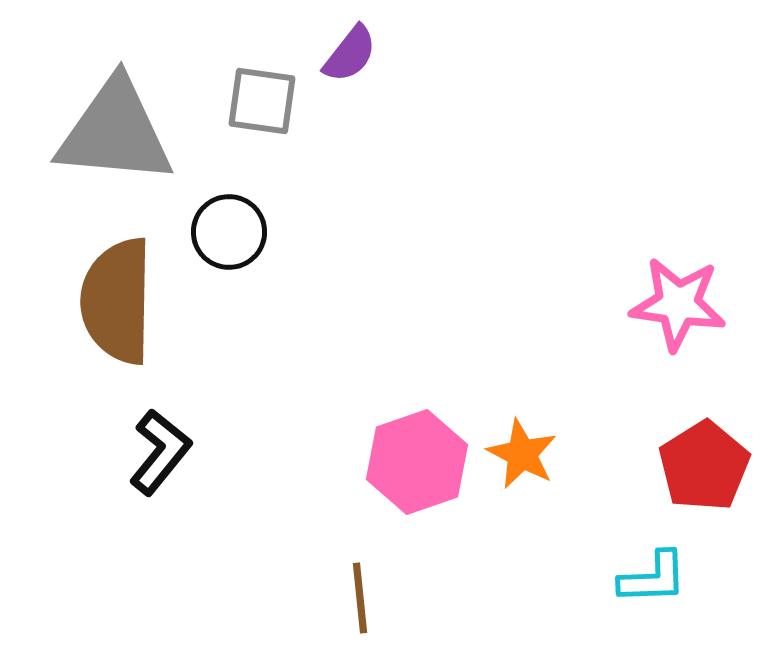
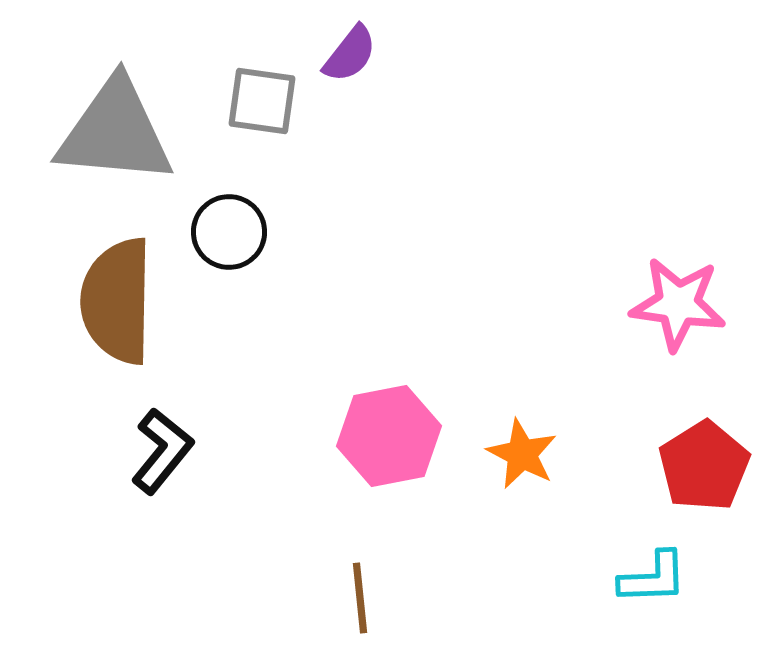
black L-shape: moved 2 px right, 1 px up
pink hexagon: moved 28 px left, 26 px up; rotated 8 degrees clockwise
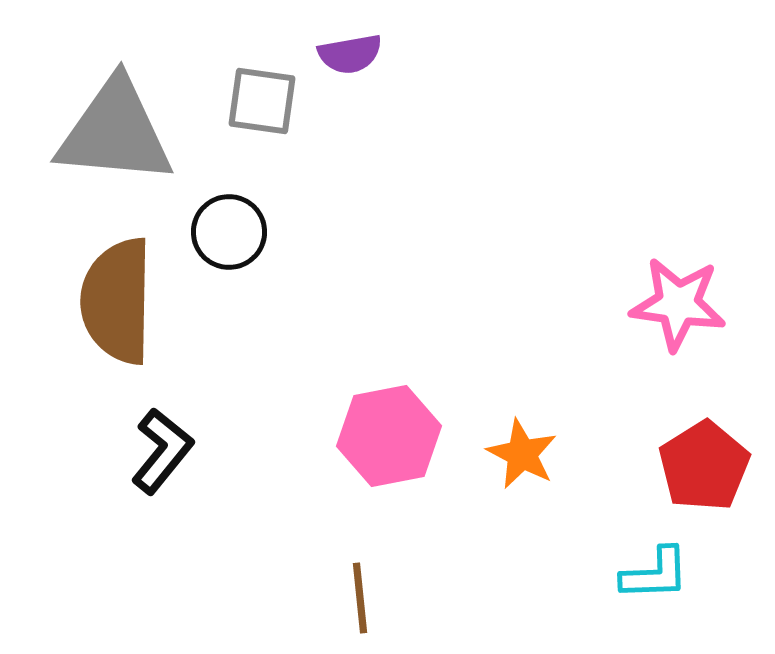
purple semicircle: rotated 42 degrees clockwise
cyan L-shape: moved 2 px right, 4 px up
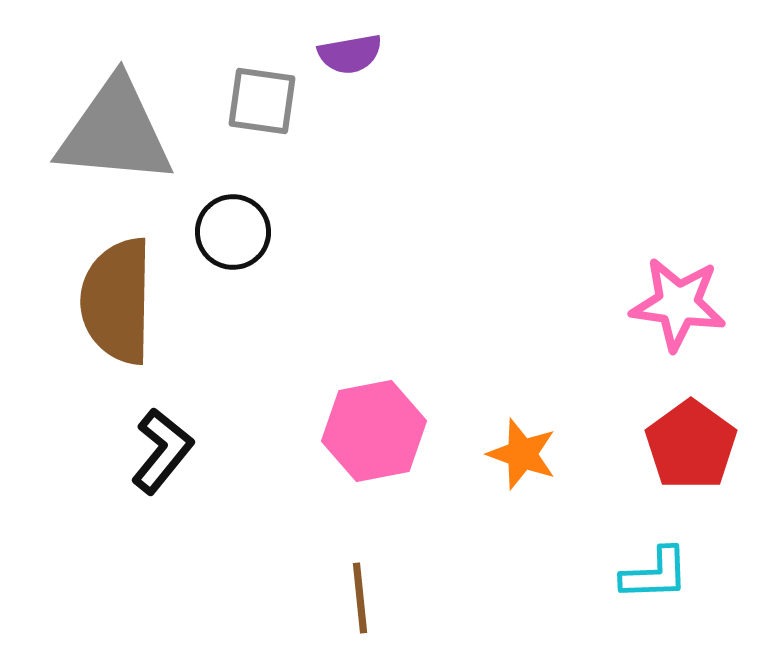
black circle: moved 4 px right
pink hexagon: moved 15 px left, 5 px up
orange star: rotated 8 degrees counterclockwise
red pentagon: moved 13 px left, 21 px up; rotated 4 degrees counterclockwise
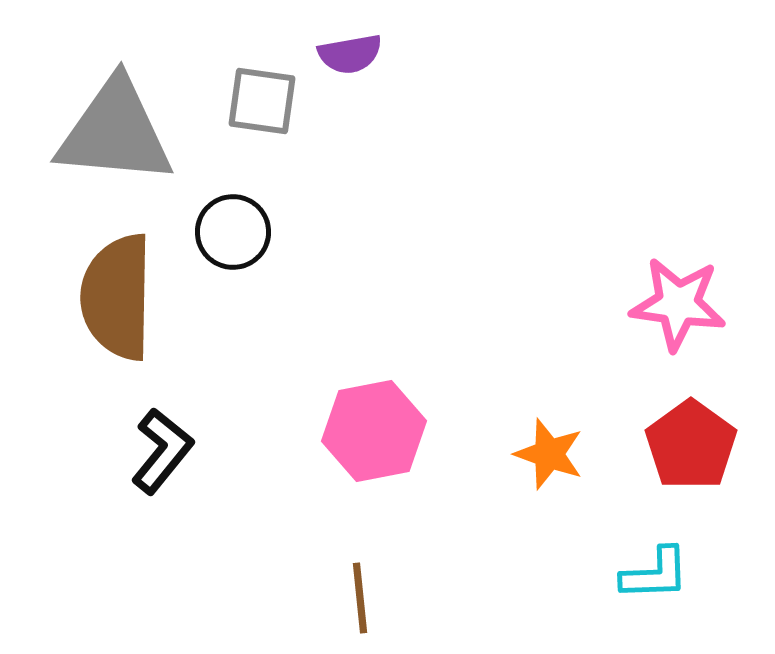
brown semicircle: moved 4 px up
orange star: moved 27 px right
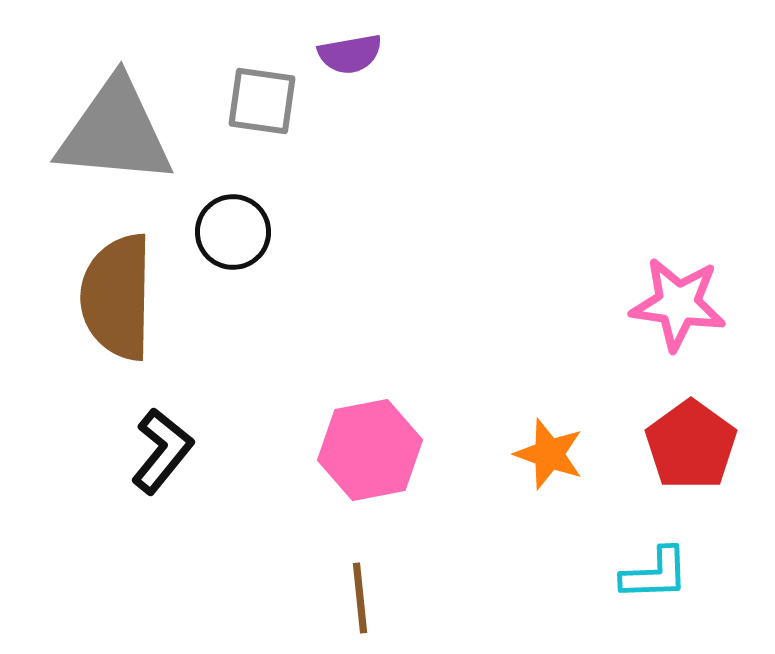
pink hexagon: moved 4 px left, 19 px down
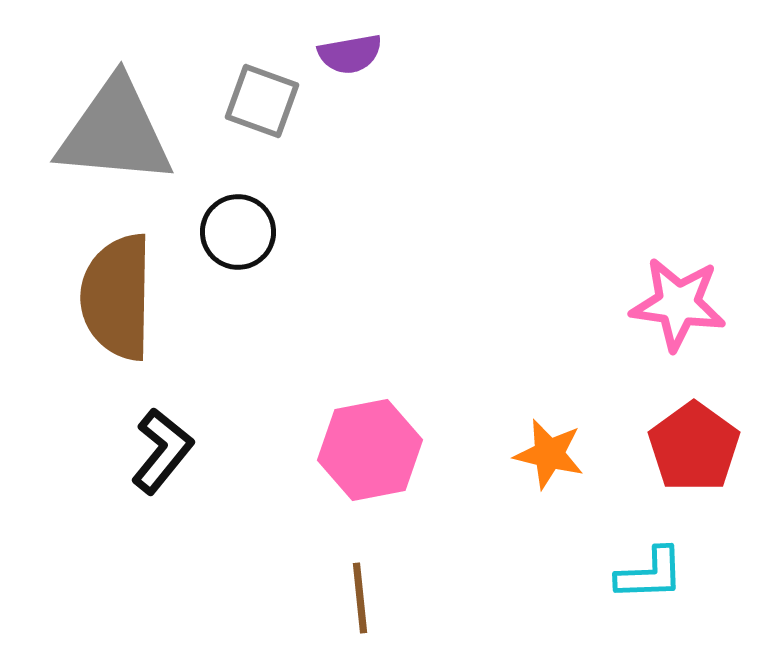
gray square: rotated 12 degrees clockwise
black circle: moved 5 px right
red pentagon: moved 3 px right, 2 px down
orange star: rotated 6 degrees counterclockwise
cyan L-shape: moved 5 px left
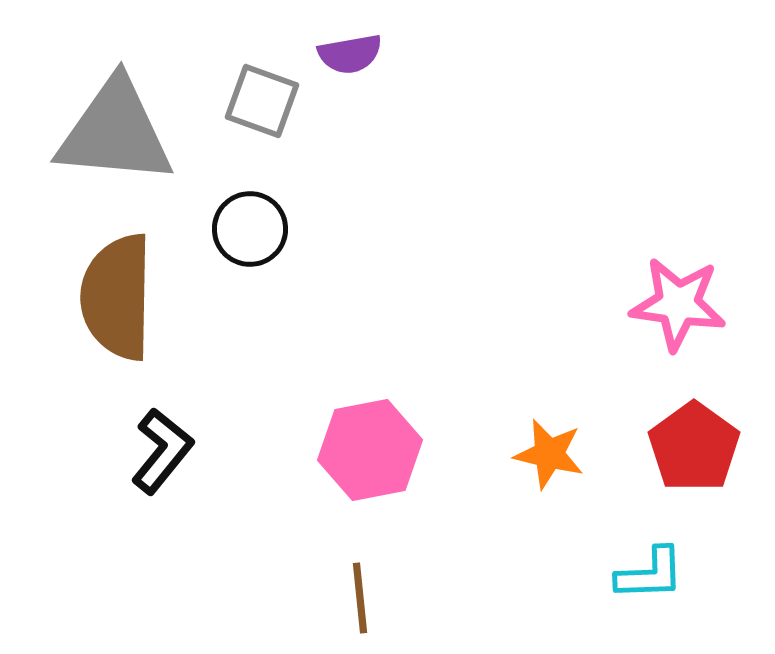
black circle: moved 12 px right, 3 px up
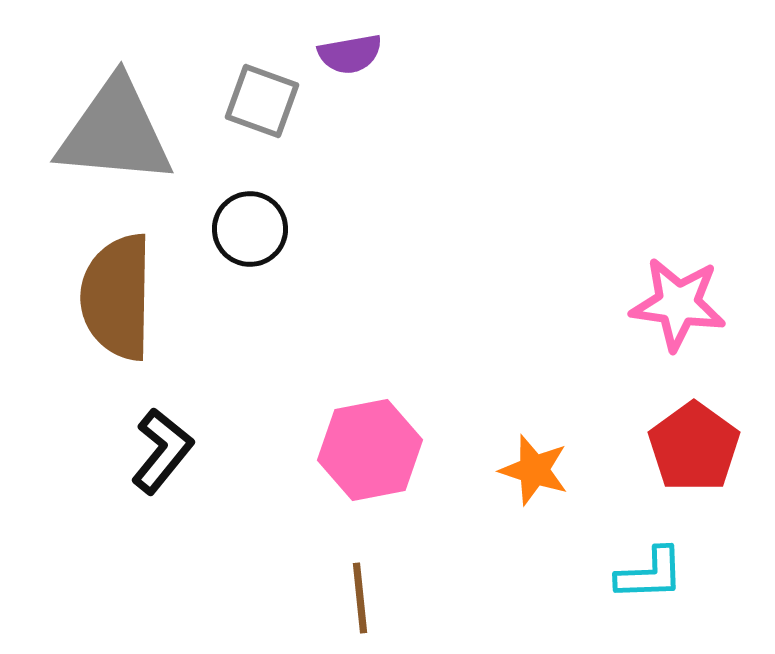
orange star: moved 15 px left, 16 px down; rotated 4 degrees clockwise
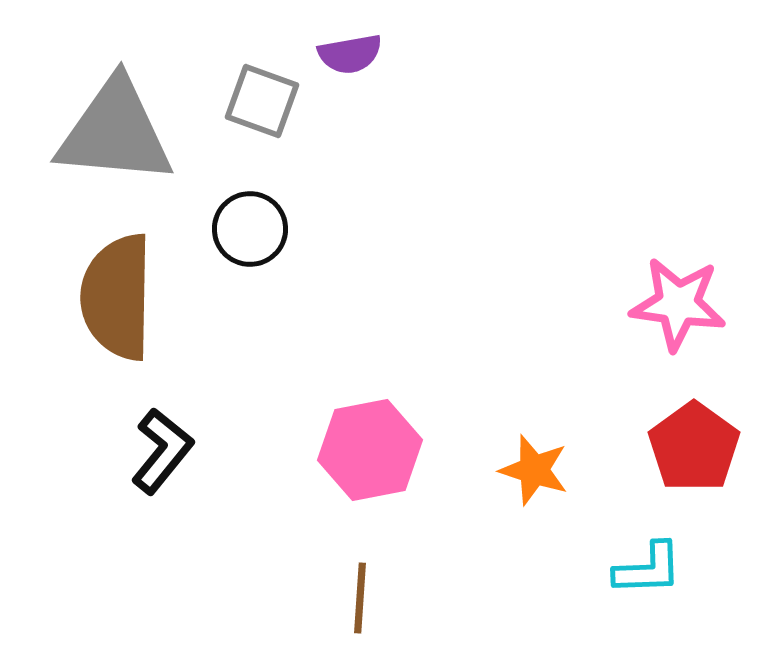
cyan L-shape: moved 2 px left, 5 px up
brown line: rotated 10 degrees clockwise
